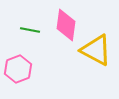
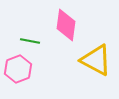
green line: moved 11 px down
yellow triangle: moved 10 px down
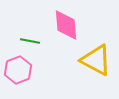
pink diamond: rotated 12 degrees counterclockwise
pink hexagon: moved 1 px down
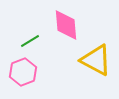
green line: rotated 42 degrees counterclockwise
pink hexagon: moved 5 px right, 2 px down
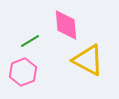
yellow triangle: moved 8 px left
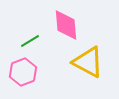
yellow triangle: moved 2 px down
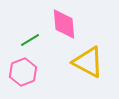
pink diamond: moved 2 px left, 1 px up
green line: moved 1 px up
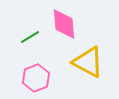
green line: moved 3 px up
pink hexagon: moved 13 px right, 6 px down
